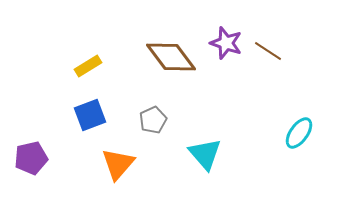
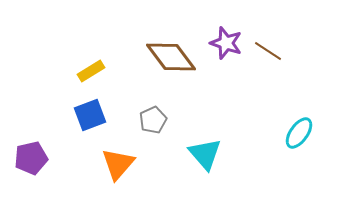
yellow rectangle: moved 3 px right, 5 px down
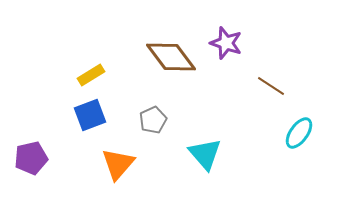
brown line: moved 3 px right, 35 px down
yellow rectangle: moved 4 px down
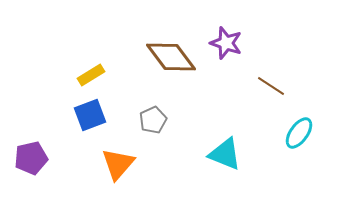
cyan triangle: moved 20 px right; rotated 27 degrees counterclockwise
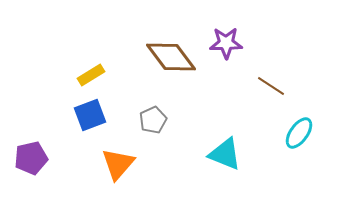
purple star: rotated 20 degrees counterclockwise
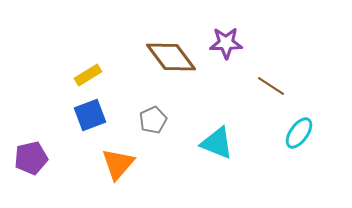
yellow rectangle: moved 3 px left
cyan triangle: moved 8 px left, 11 px up
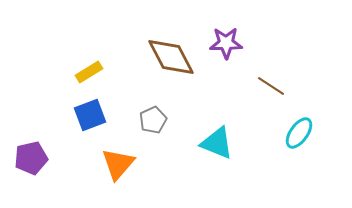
brown diamond: rotated 9 degrees clockwise
yellow rectangle: moved 1 px right, 3 px up
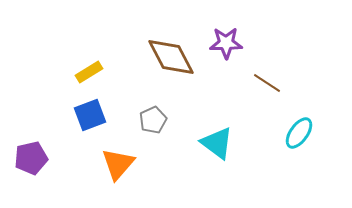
brown line: moved 4 px left, 3 px up
cyan triangle: rotated 15 degrees clockwise
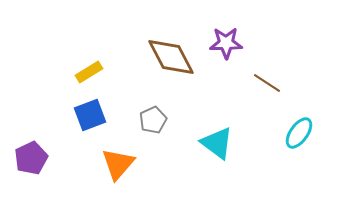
purple pentagon: rotated 12 degrees counterclockwise
